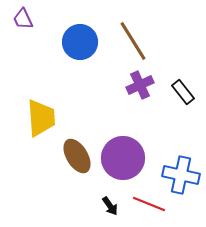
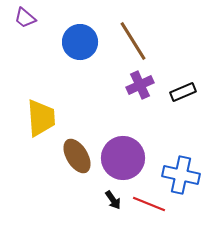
purple trapezoid: moved 2 px right, 1 px up; rotated 25 degrees counterclockwise
black rectangle: rotated 75 degrees counterclockwise
black arrow: moved 3 px right, 6 px up
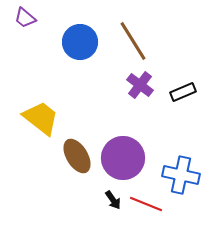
purple cross: rotated 28 degrees counterclockwise
yellow trapezoid: rotated 48 degrees counterclockwise
red line: moved 3 px left
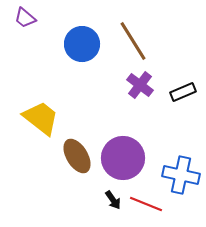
blue circle: moved 2 px right, 2 px down
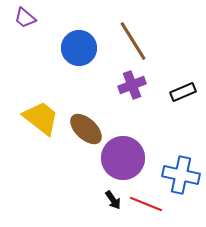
blue circle: moved 3 px left, 4 px down
purple cross: moved 8 px left; rotated 32 degrees clockwise
brown ellipse: moved 9 px right, 27 px up; rotated 16 degrees counterclockwise
